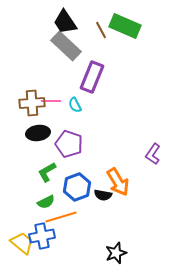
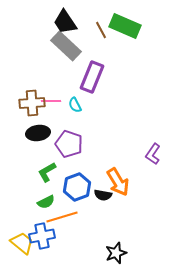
orange line: moved 1 px right
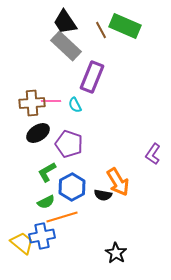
black ellipse: rotated 25 degrees counterclockwise
blue hexagon: moved 5 px left; rotated 8 degrees counterclockwise
black star: rotated 20 degrees counterclockwise
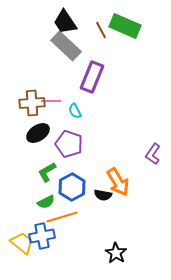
cyan semicircle: moved 6 px down
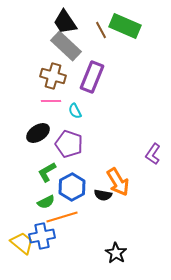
brown cross: moved 21 px right, 27 px up; rotated 20 degrees clockwise
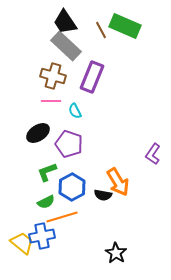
green L-shape: rotated 10 degrees clockwise
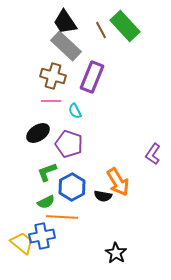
green rectangle: rotated 24 degrees clockwise
black semicircle: moved 1 px down
orange line: rotated 20 degrees clockwise
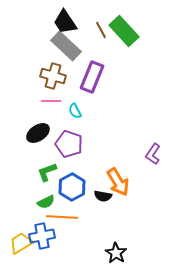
green rectangle: moved 1 px left, 5 px down
yellow trapezoid: moved 1 px left; rotated 70 degrees counterclockwise
